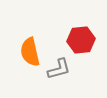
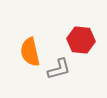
red hexagon: rotated 12 degrees clockwise
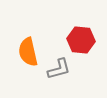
orange semicircle: moved 2 px left
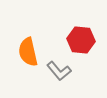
gray L-shape: moved 2 px down; rotated 65 degrees clockwise
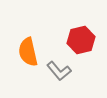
red hexagon: rotated 20 degrees counterclockwise
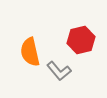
orange semicircle: moved 2 px right
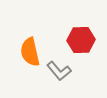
red hexagon: rotated 12 degrees clockwise
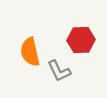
gray L-shape: rotated 15 degrees clockwise
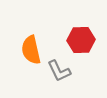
orange semicircle: moved 1 px right, 2 px up
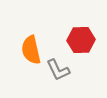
gray L-shape: moved 1 px left, 1 px up
